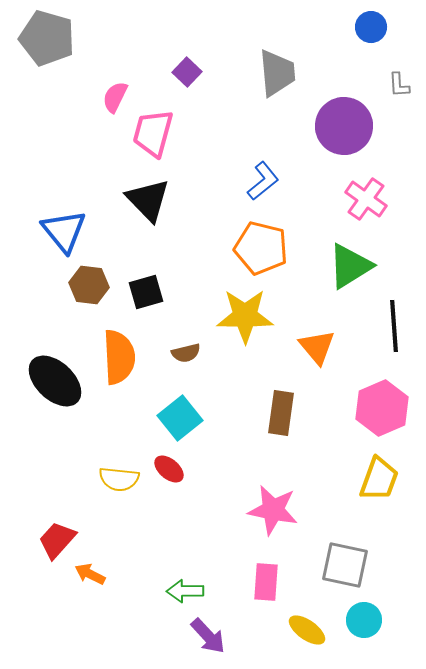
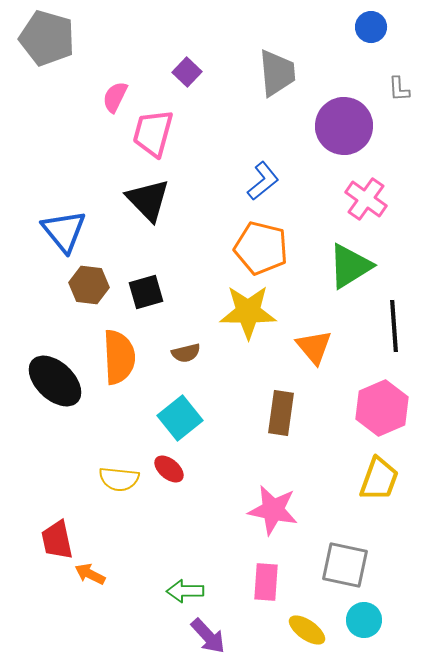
gray L-shape: moved 4 px down
yellow star: moved 3 px right, 4 px up
orange triangle: moved 3 px left
red trapezoid: rotated 54 degrees counterclockwise
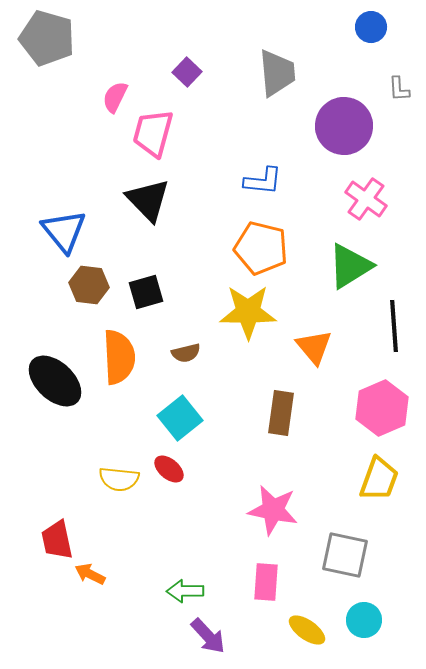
blue L-shape: rotated 45 degrees clockwise
gray square: moved 10 px up
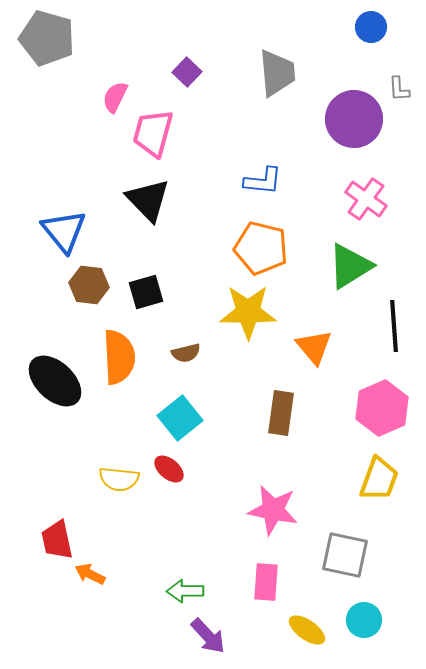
purple circle: moved 10 px right, 7 px up
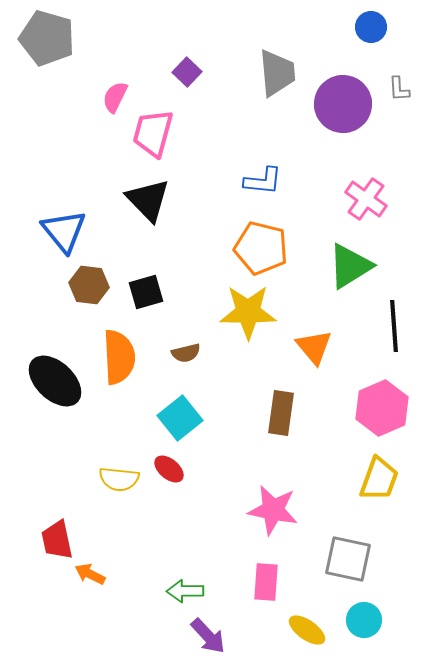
purple circle: moved 11 px left, 15 px up
gray square: moved 3 px right, 4 px down
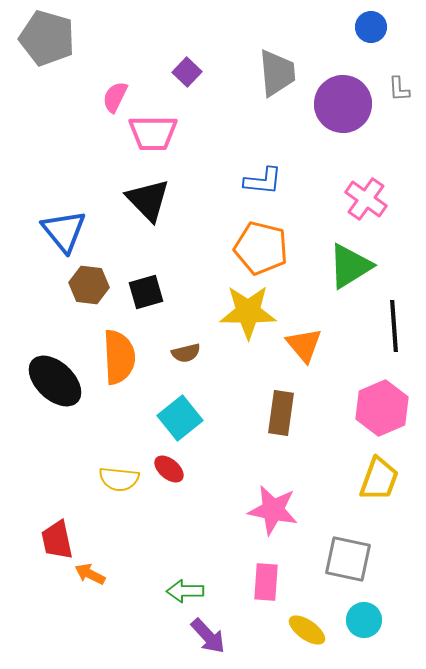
pink trapezoid: rotated 105 degrees counterclockwise
orange triangle: moved 10 px left, 2 px up
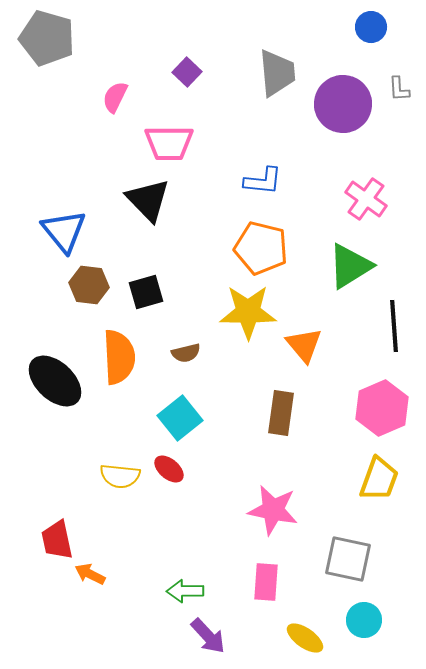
pink trapezoid: moved 16 px right, 10 px down
yellow semicircle: moved 1 px right, 3 px up
yellow ellipse: moved 2 px left, 8 px down
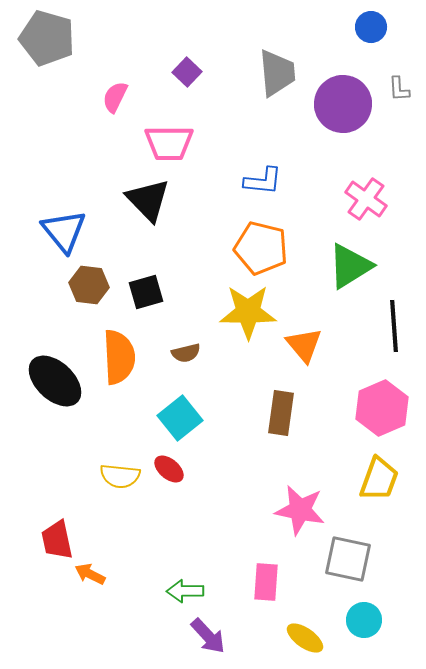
pink star: moved 27 px right
